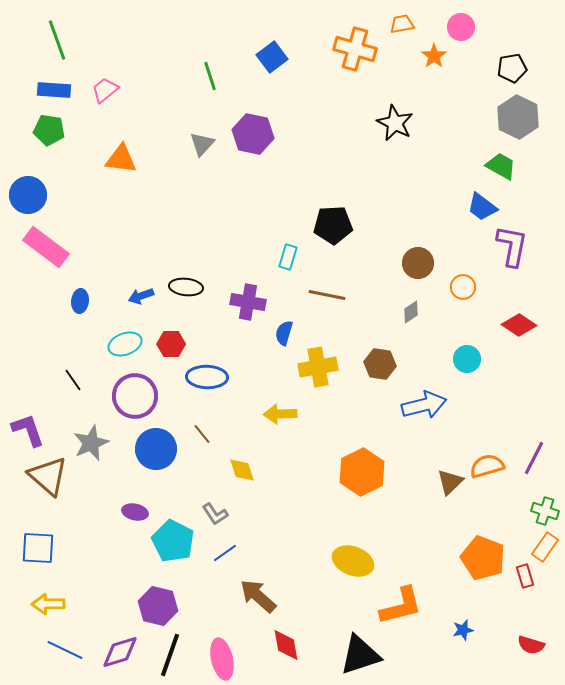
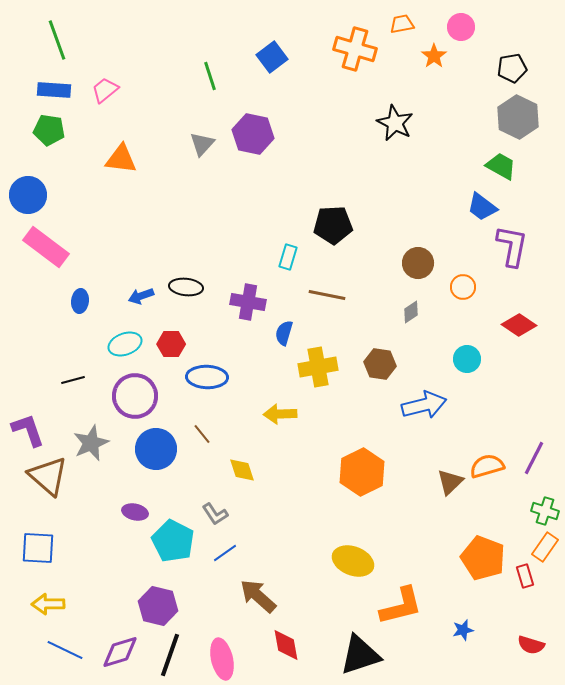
black line at (73, 380): rotated 70 degrees counterclockwise
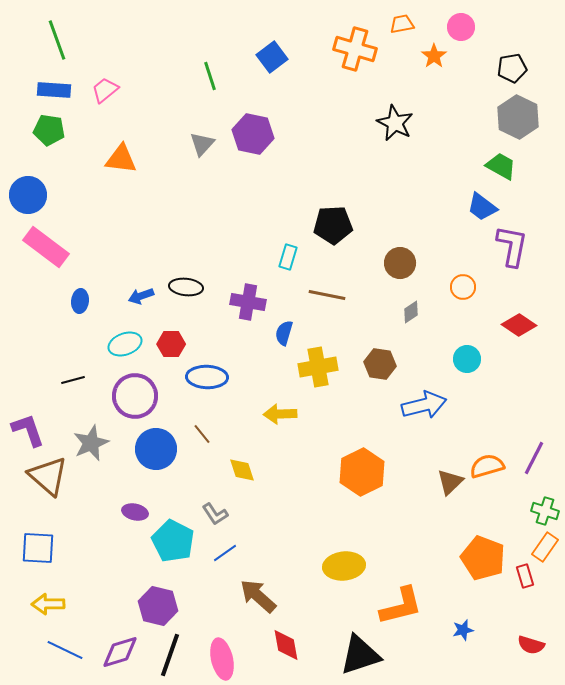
brown circle at (418, 263): moved 18 px left
yellow ellipse at (353, 561): moved 9 px left, 5 px down; rotated 27 degrees counterclockwise
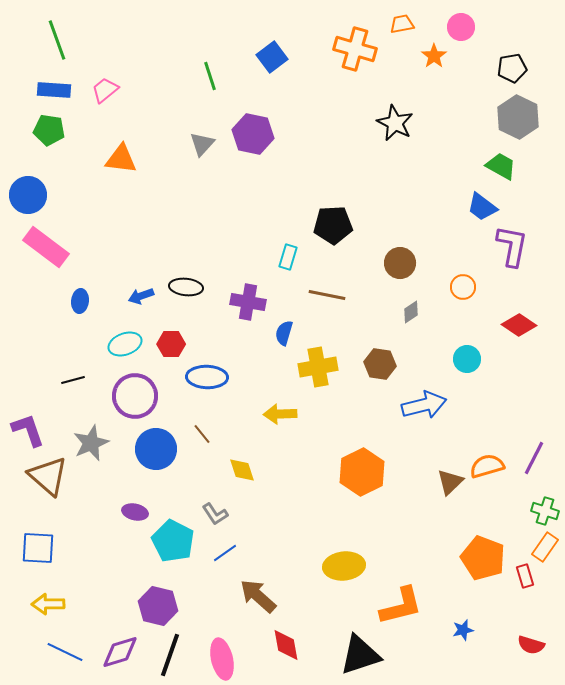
blue line at (65, 650): moved 2 px down
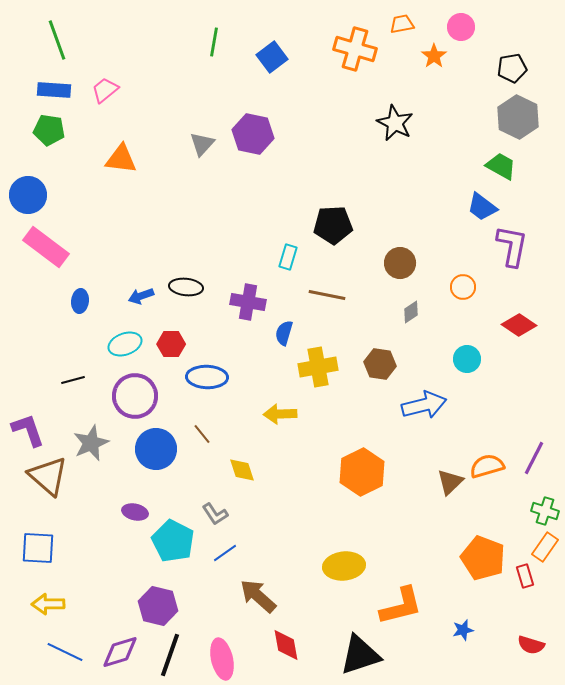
green line at (210, 76): moved 4 px right, 34 px up; rotated 28 degrees clockwise
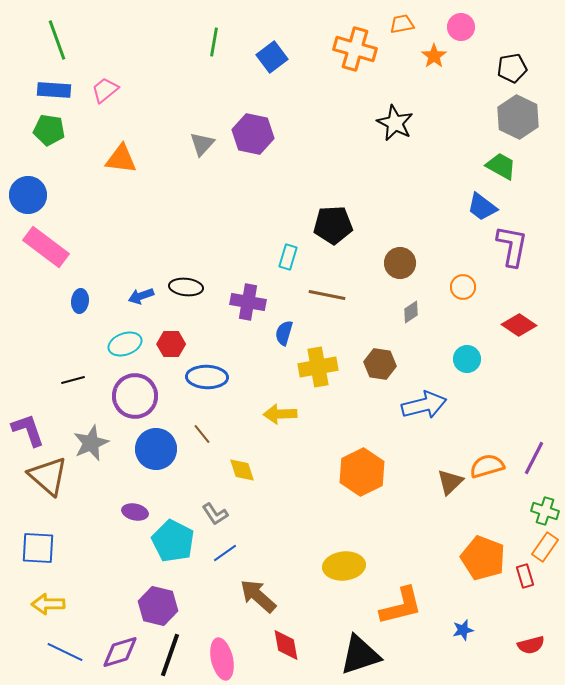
red semicircle at (531, 645): rotated 32 degrees counterclockwise
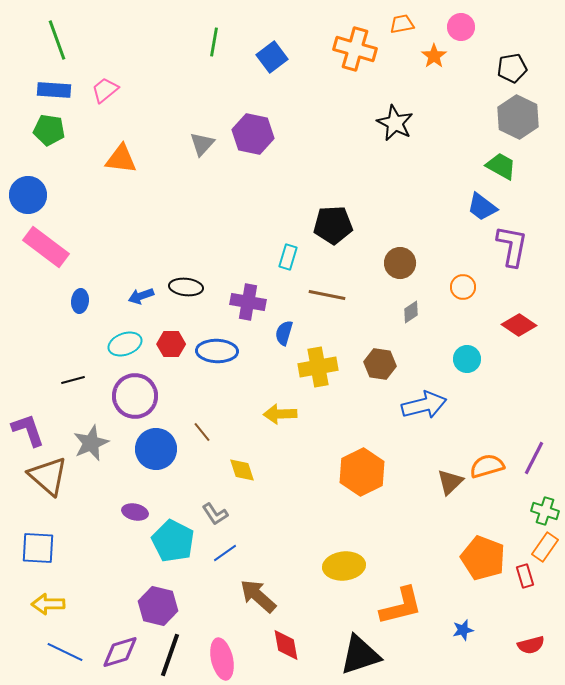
blue ellipse at (207, 377): moved 10 px right, 26 px up
brown line at (202, 434): moved 2 px up
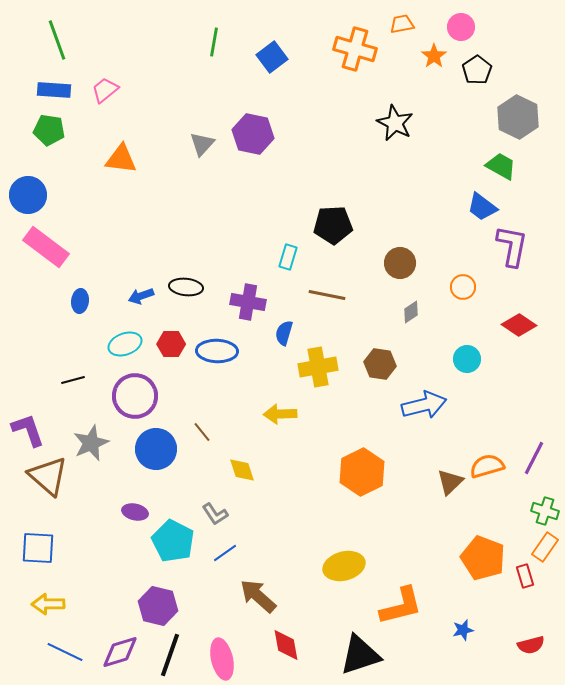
black pentagon at (512, 68): moved 35 px left, 2 px down; rotated 24 degrees counterclockwise
yellow ellipse at (344, 566): rotated 9 degrees counterclockwise
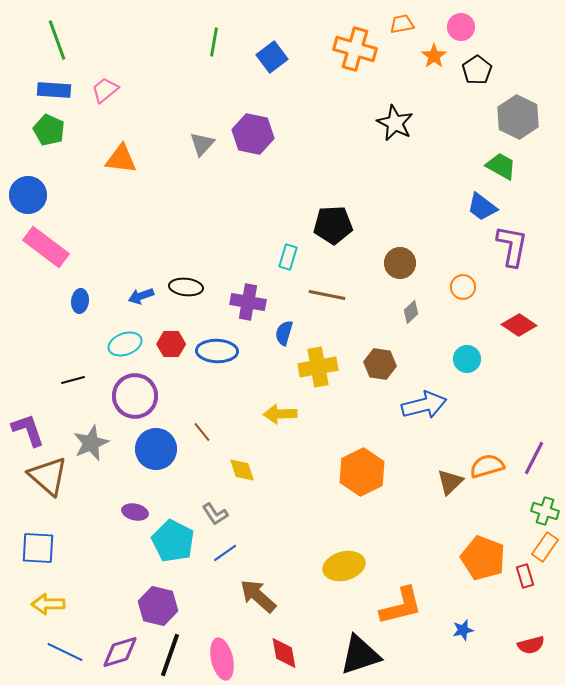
green pentagon at (49, 130): rotated 16 degrees clockwise
gray diamond at (411, 312): rotated 10 degrees counterclockwise
red diamond at (286, 645): moved 2 px left, 8 px down
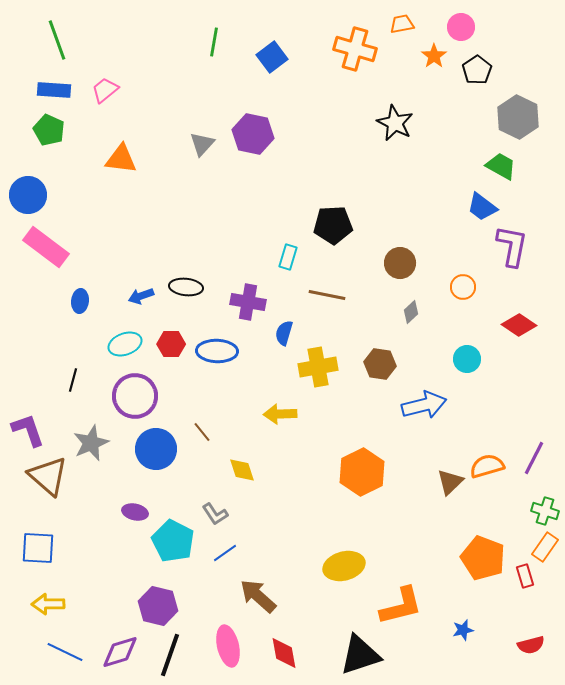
black line at (73, 380): rotated 60 degrees counterclockwise
pink ellipse at (222, 659): moved 6 px right, 13 px up
